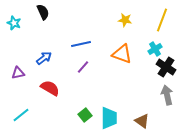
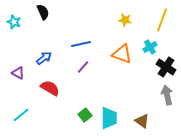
cyan star: moved 1 px up
cyan cross: moved 5 px left, 2 px up
purple triangle: rotated 40 degrees clockwise
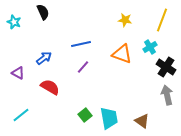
red semicircle: moved 1 px up
cyan trapezoid: rotated 10 degrees counterclockwise
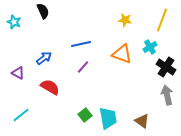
black semicircle: moved 1 px up
cyan trapezoid: moved 1 px left
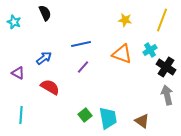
black semicircle: moved 2 px right, 2 px down
cyan cross: moved 3 px down
cyan line: rotated 48 degrees counterclockwise
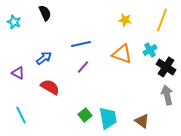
cyan line: rotated 30 degrees counterclockwise
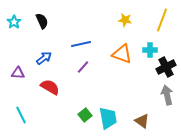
black semicircle: moved 3 px left, 8 px down
cyan star: rotated 16 degrees clockwise
cyan cross: rotated 32 degrees clockwise
black cross: rotated 30 degrees clockwise
purple triangle: rotated 24 degrees counterclockwise
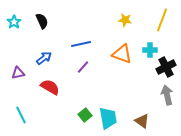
purple triangle: rotated 16 degrees counterclockwise
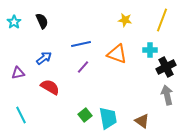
orange triangle: moved 5 px left
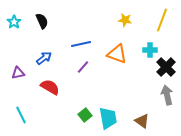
black cross: rotated 18 degrees counterclockwise
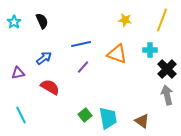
black cross: moved 1 px right, 2 px down
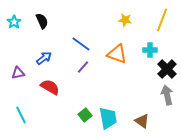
blue line: rotated 48 degrees clockwise
